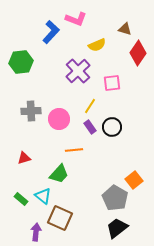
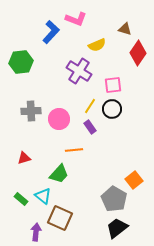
purple cross: moved 1 px right; rotated 15 degrees counterclockwise
pink square: moved 1 px right, 2 px down
black circle: moved 18 px up
gray pentagon: moved 1 px left, 1 px down
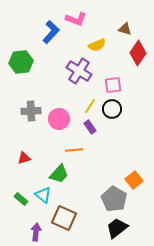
cyan triangle: moved 1 px up
brown square: moved 4 px right
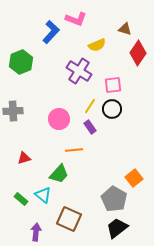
green hexagon: rotated 15 degrees counterclockwise
gray cross: moved 18 px left
orange square: moved 2 px up
brown square: moved 5 px right, 1 px down
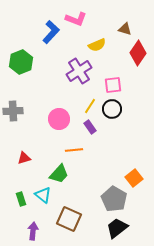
purple cross: rotated 25 degrees clockwise
green rectangle: rotated 32 degrees clockwise
purple arrow: moved 3 px left, 1 px up
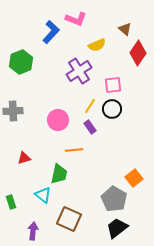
brown triangle: rotated 24 degrees clockwise
pink circle: moved 1 px left, 1 px down
green trapezoid: rotated 30 degrees counterclockwise
green rectangle: moved 10 px left, 3 px down
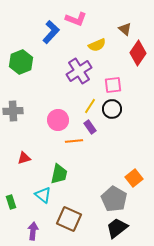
orange line: moved 9 px up
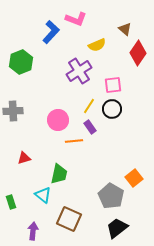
yellow line: moved 1 px left
gray pentagon: moved 3 px left, 3 px up
